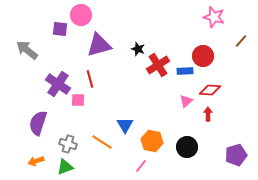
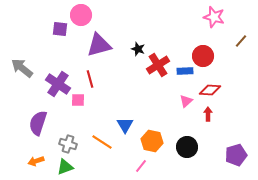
gray arrow: moved 5 px left, 18 px down
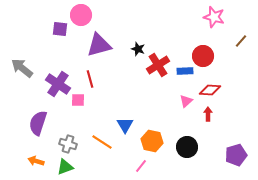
orange arrow: rotated 35 degrees clockwise
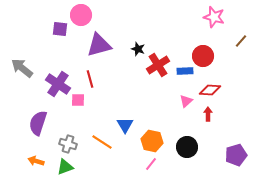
pink line: moved 10 px right, 2 px up
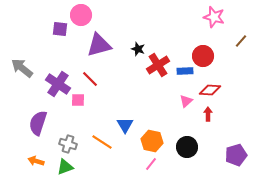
red line: rotated 30 degrees counterclockwise
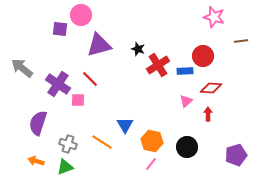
brown line: rotated 40 degrees clockwise
red diamond: moved 1 px right, 2 px up
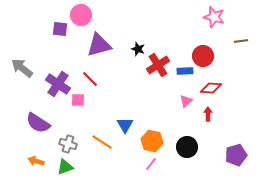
purple semicircle: rotated 75 degrees counterclockwise
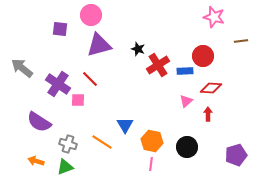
pink circle: moved 10 px right
purple semicircle: moved 1 px right, 1 px up
pink line: rotated 32 degrees counterclockwise
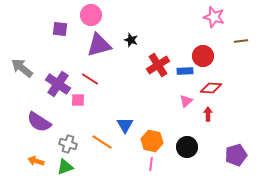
black star: moved 7 px left, 9 px up
red line: rotated 12 degrees counterclockwise
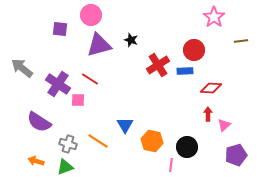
pink star: rotated 20 degrees clockwise
red circle: moved 9 px left, 6 px up
pink triangle: moved 38 px right, 24 px down
orange line: moved 4 px left, 1 px up
pink line: moved 20 px right, 1 px down
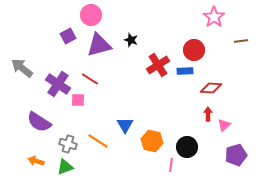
purple square: moved 8 px right, 7 px down; rotated 35 degrees counterclockwise
